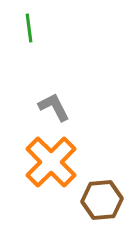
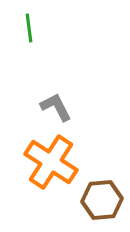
gray L-shape: moved 2 px right
orange cross: rotated 12 degrees counterclockwise
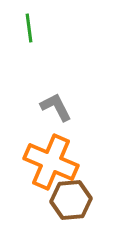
orange cross: rotated 10 degrees counterclockwise
brown hexagon: moved 31 px left
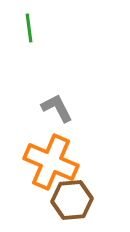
gray L-shape: moved 1 px right, 1 px down
brown hexagon: moved 1 px right
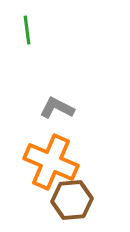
green line: moved 2 px left, 2 px down
gray L-shape: rotated 36 degrees counterclockwise
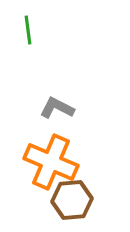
green line: moved 1 px right
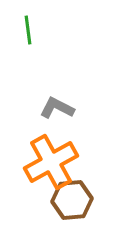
orange cross: rotated 38 degrees clockwise
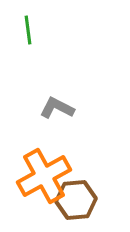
orange cross: moved 7 px left, 14 px down
brown hexagon: moved 4 px right
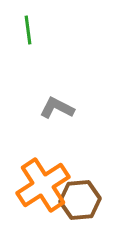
orange cross: moved 1 px left, 9 px down; rotated 4 degrees counterclockwise
brown hexagon: moved 4 px right
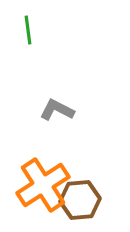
gray L-shape: moved 2 px down
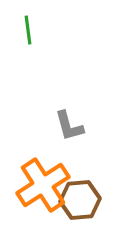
gray L-shape: moved 12 px right, 16 px down; rotated 132 degrees counterclockwise
